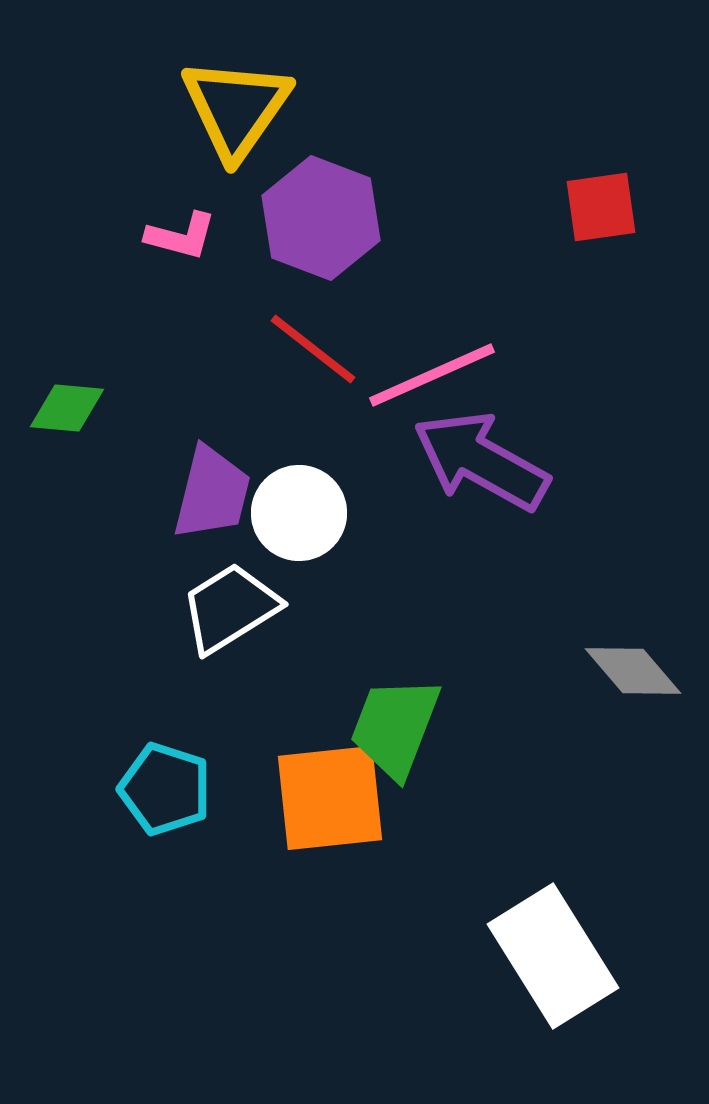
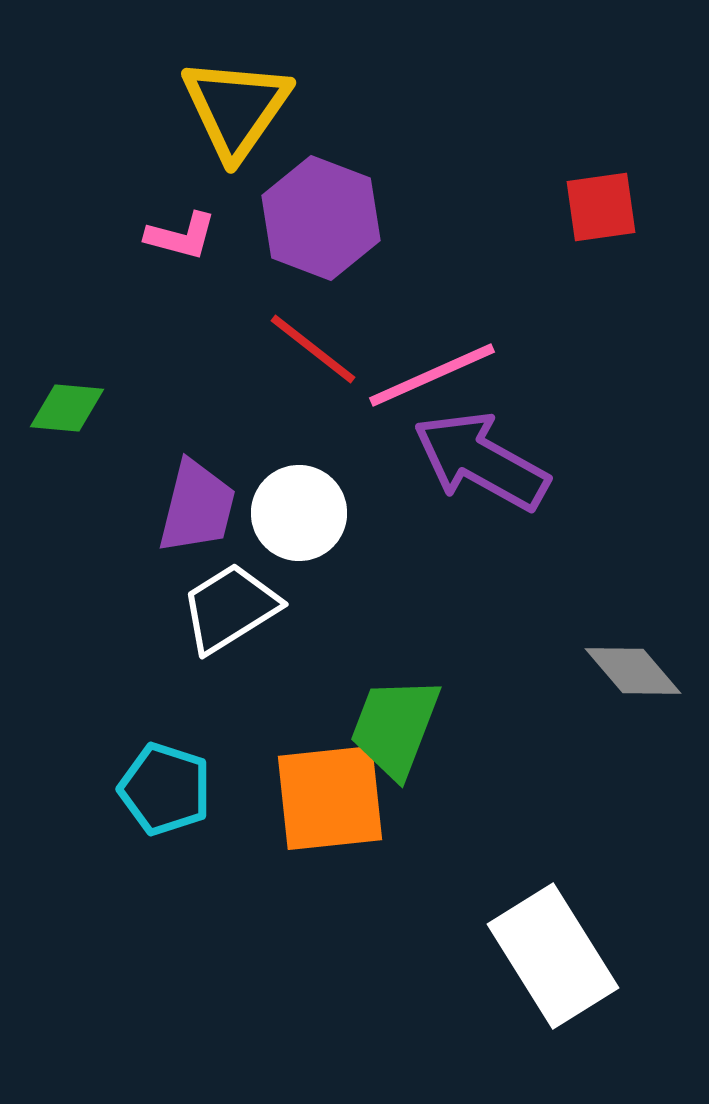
purple trapezoid: moved 15 px left, 14 px down
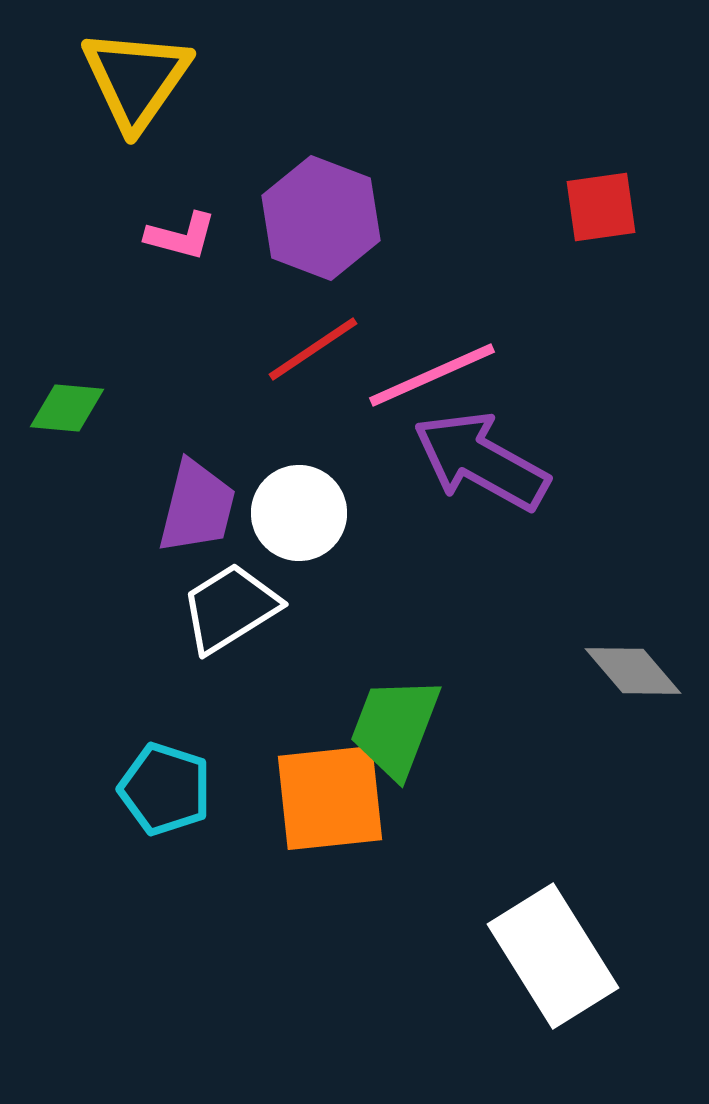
yellow triangle: moved 100 px left, 29 px up
red line: rotated 72 degrees counterclockwise
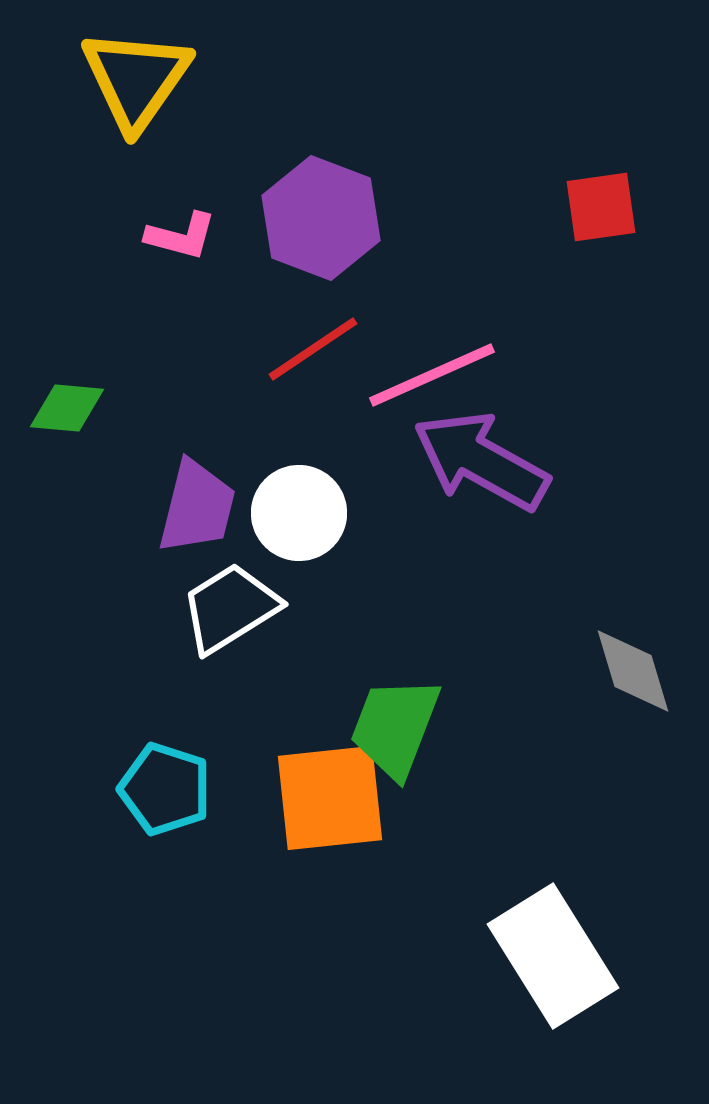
gray diamond: rotated 24 degrees clockwise
